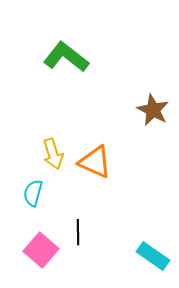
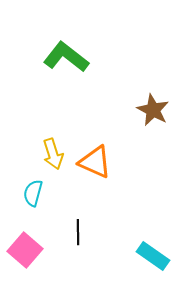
pink square: moved 16 px left
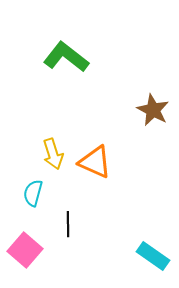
black line: moved 10 px left, 8 px up
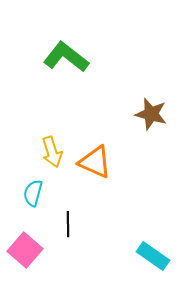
brown star: moved 2 px left, 4 px down; rotated 12 degrees counterclockwise
yellow arrow: moved 1 px left, 2 px up
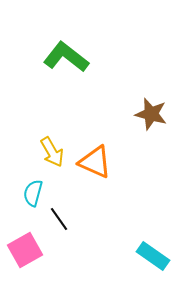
yellow arrow: rotated 12 degrees counterclockwise
black line: moved 9 px left, 5 px up; rotated 35 degrees counterclockwise
pink square: rotated 20 degrees clockwise
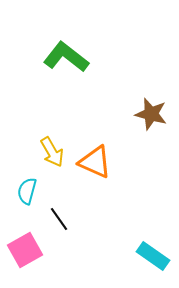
cyan semicircle: moved 6 px left, 2 px up
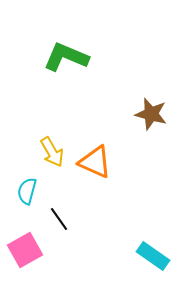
green L-shape: rotated 15 degrees counterclockwise
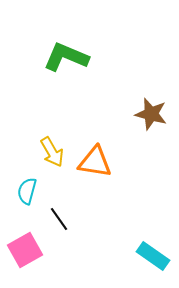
orange triangle: rotated 15 degrees counterclockwise
